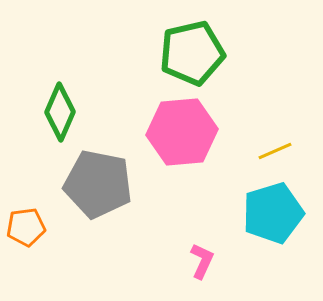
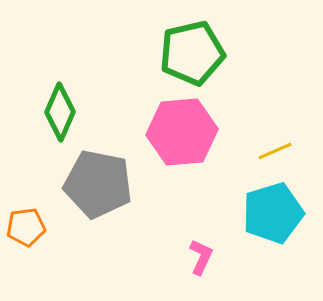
pink L-shape: moved 1 px left, 4 px up
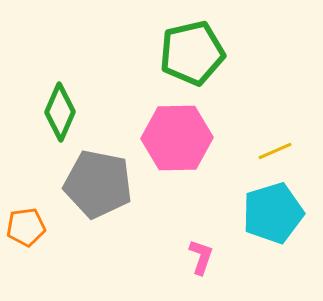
pink hexagon: moved 5 px left, 6 px down; rotated 4 degrees clockwise
pink L-shape: rotated 6 degrees counterclockwise
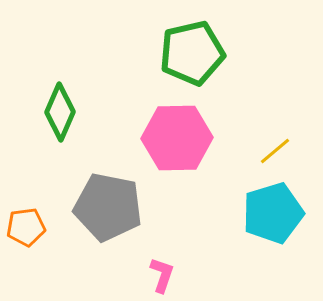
yellow line: rotated 16 degrees counterclockwise
gray pentagon: moved 10 px right, 23 px down
pink L-shape: moved 39 px left, 18 px down
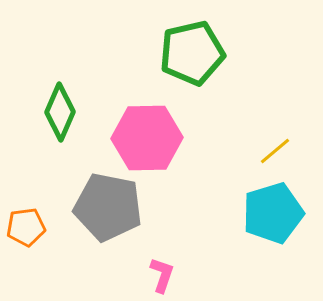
pink hexagon: moved 30 px left
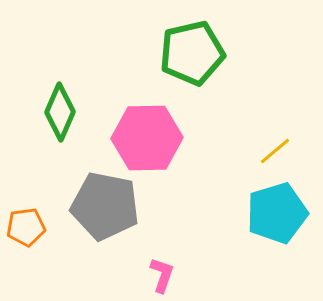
gray pentagon: moved 3 px left, 1 px up
cyan pentagon: moved 4 px right
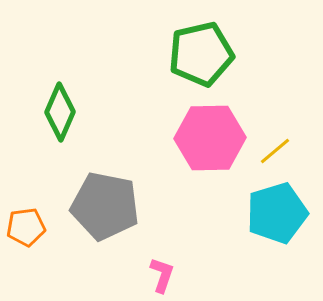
green pentagon: moved 9 px right, 1 px down
pink hexagon: moved 63 px right
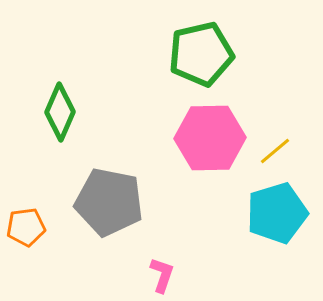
gray pentagon: moved 4 px right, 4 px up
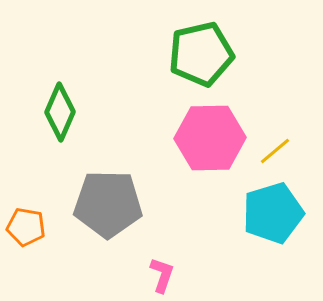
gray pentagon: moved 1 px left, 2 px down; rotated 10 degrees counterclockwise
cyan pentagon: moved 4 px left
orange pentagon: rotated 18 degrees clockwise
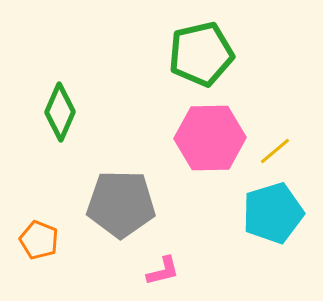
gray pentagon: moved 13 px right
orange pentagon: moved 13 px right, 13 px down; rotated 12 degrees clockwise
pink L-shape: moved 1 px right, 4 px up; rotated 57 degrees clockwise
